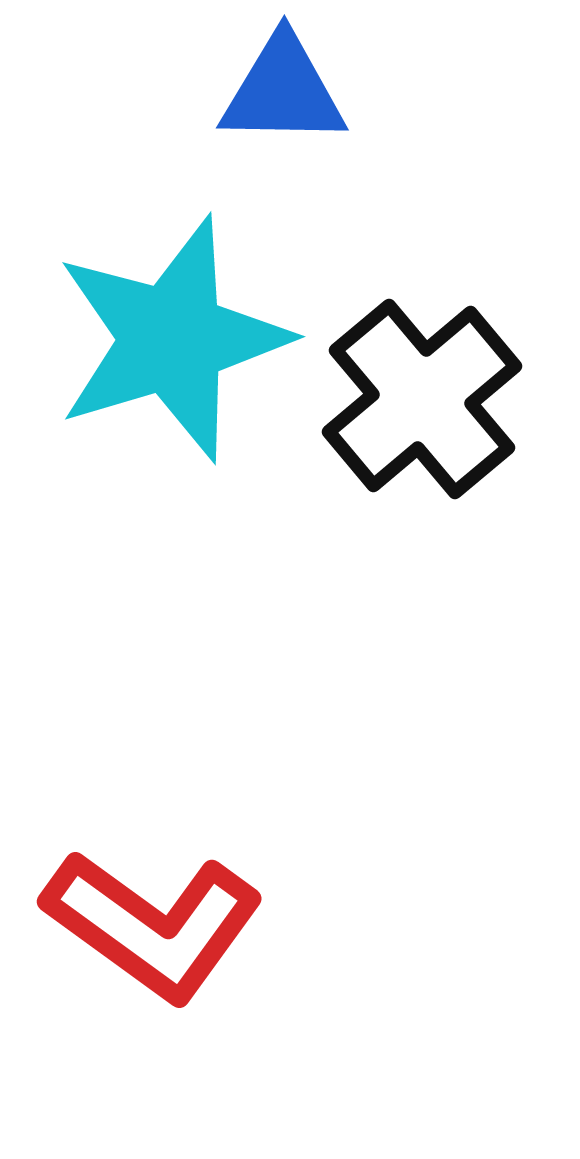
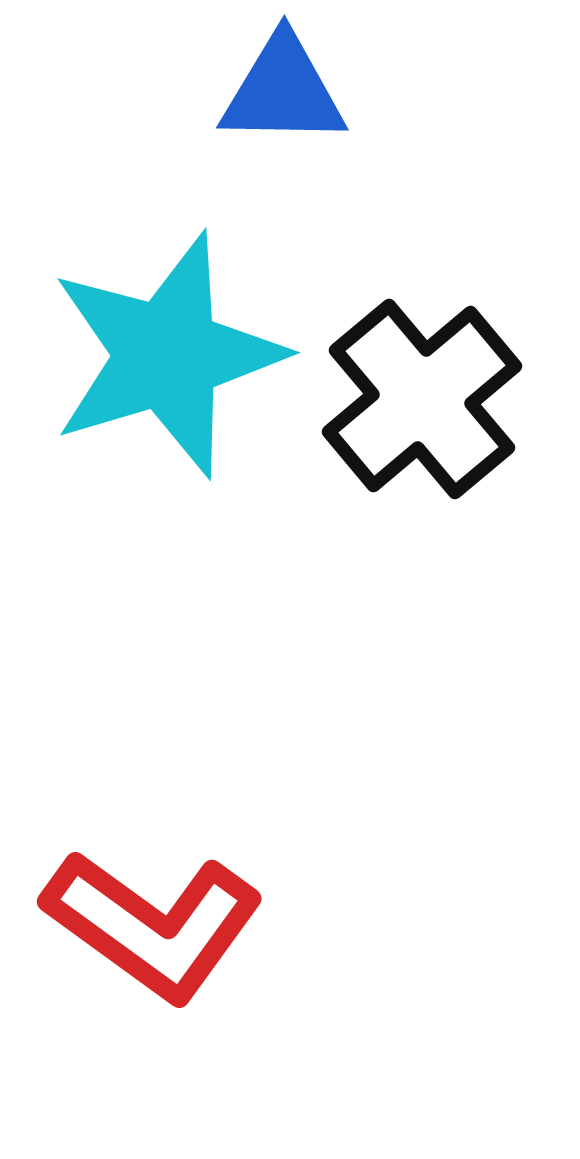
cyan star: moved 5 px left, 16 px down
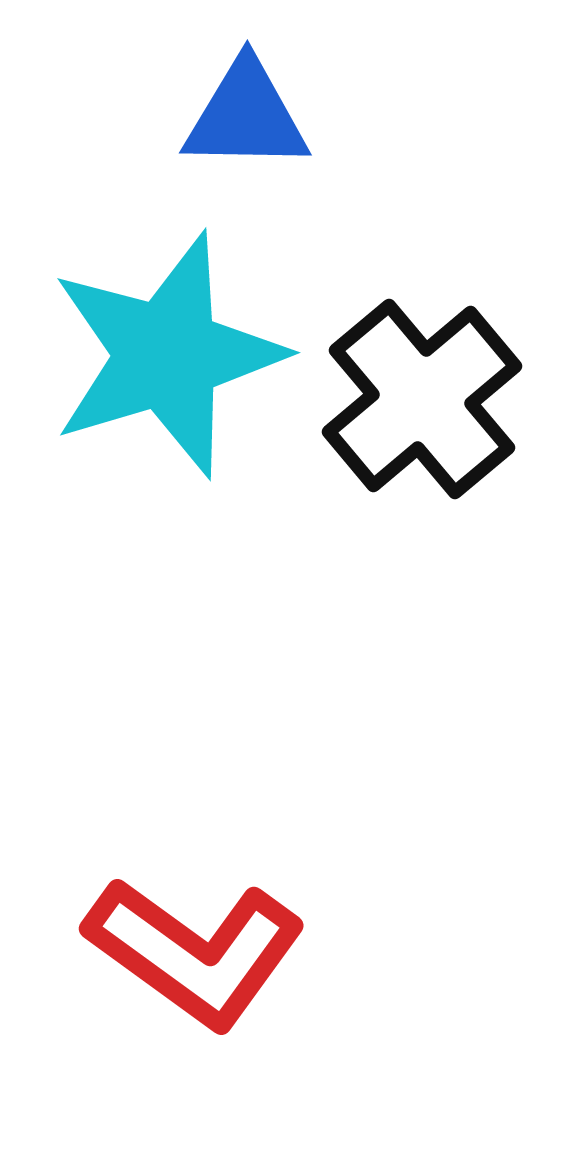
blue triangle: moved 37 px left, 25 px down
red L-shape: moved 42 px right, 27 px down
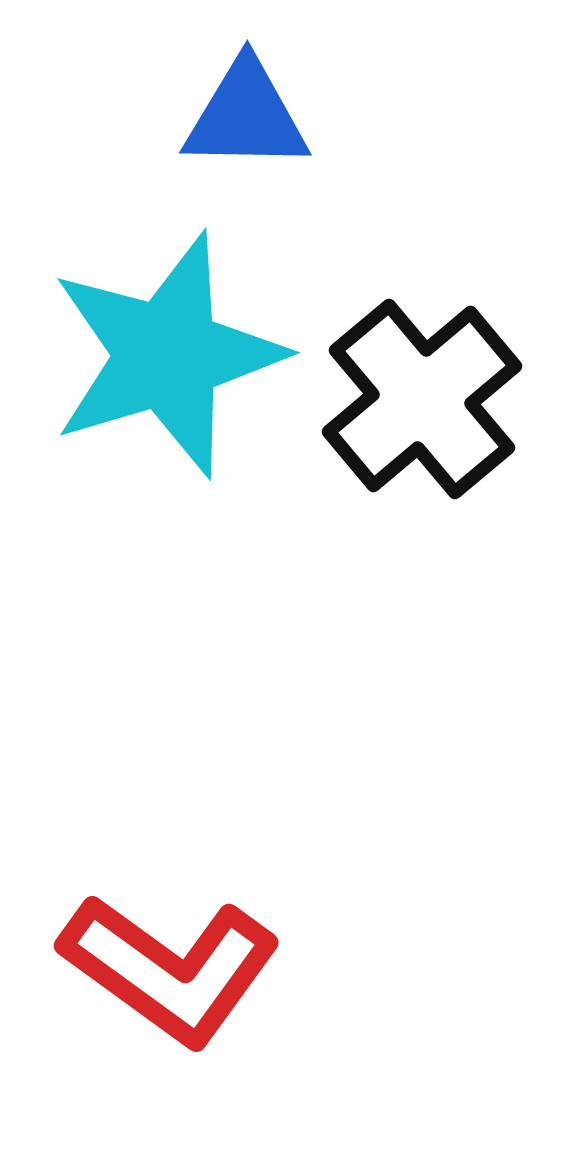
red L-shape: moved 25 px left, 17 px down
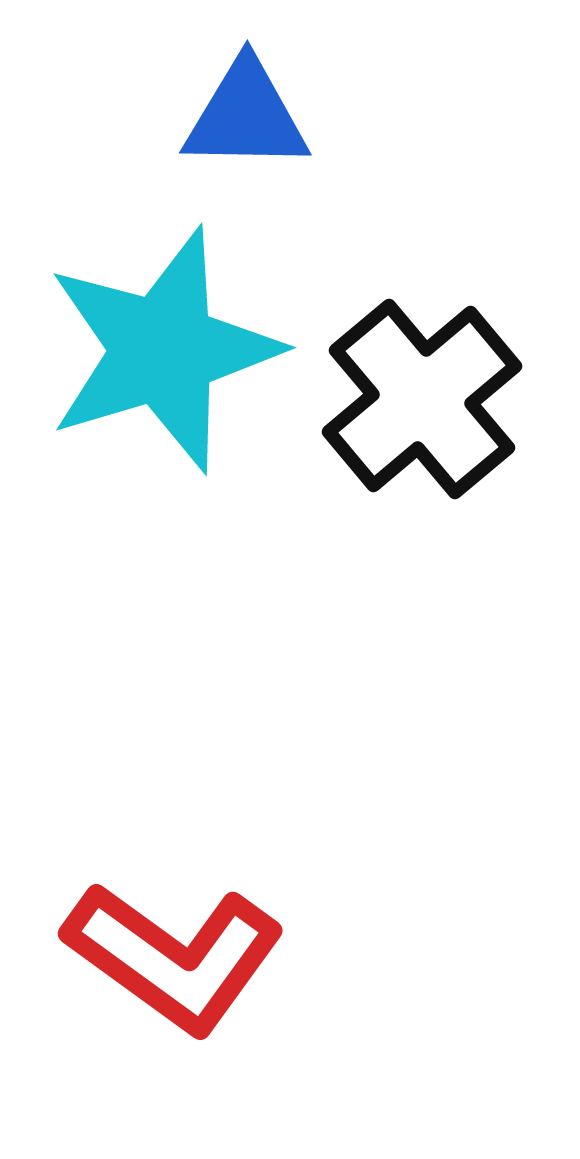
cyan star: moved 4 px left, 5 px up
red L-shape: moved 4 px right, 12 px up
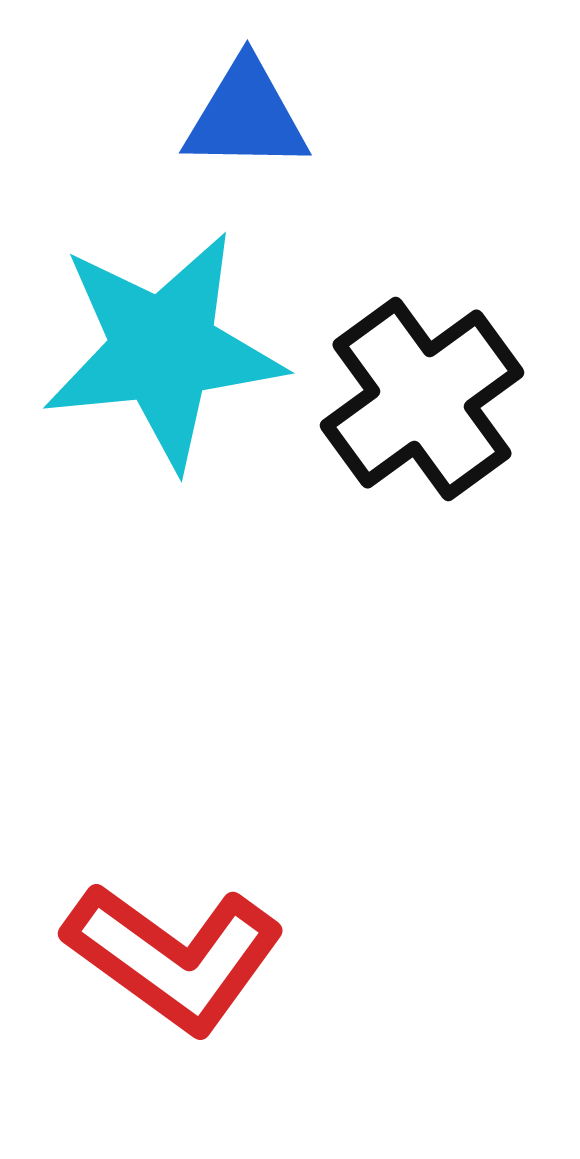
cyan star: rotated 11 degrees clockwise
black cross: rotated 4 degrees clockwise
